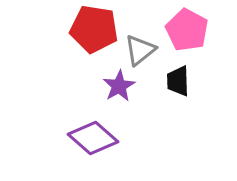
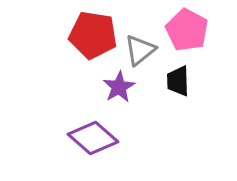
red pentagon: moved 1 px left, 6 px down
purple star: moved 1 px down
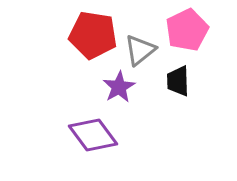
pink pentagon: rotated 18 degrees clockwise
purple diamond: moved 3 px up; rotated 12 degrees clockwise
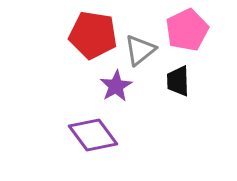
purple star: moved 3 px left, 1 px up
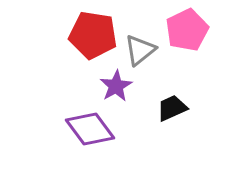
black trapezoid: moved 6 px left, 27 px down; rotated 68 degrees clockwise
purple diamond: moved 3 px left, 6 px up
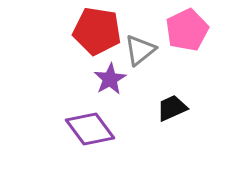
red pentagon: moved 4 px right, 4 px up
purple star: moved 6 px left, 7 px up
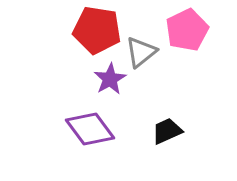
red pentagon: moved 1 px up
gray triangle: moved 1 px right, 2 px down
black trapezoid: moved 5 px left, 23 px down
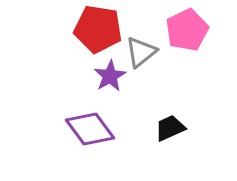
red pentagon: moved 1 px right, 1 px up
purple star: moved 3 px up
black trapezoid: moved 3 px right, 3 px up
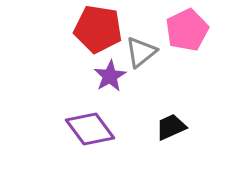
black trapezoid: moved 1 px right, 1 px up
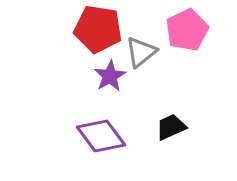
purple diamond: moved 11 px right, 7 px down
